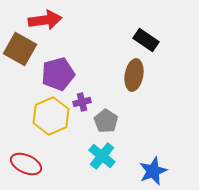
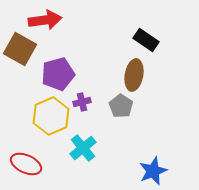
gray pentagon: moved 15 px right, 15 px up
cyan cross: moved 19 px left, 8 px up; rotated 12 degrees clockwise
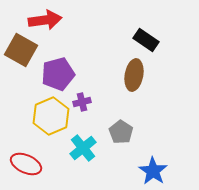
brown square: moved 1 px right, 1 px down
gray pentagon: moved 26 px down
blue star: rotated 16 degrees counterclockwise
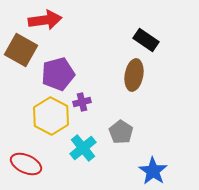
yellow hexagon: rotated 9 degrees counterclockwise
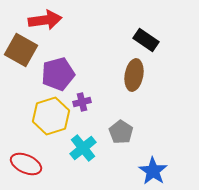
yellow hexagon: rotated 15 degrees clockwise
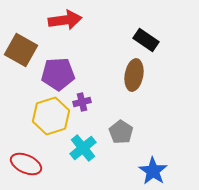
red arrow: moved 20 px right
purple pentagon: rotated 12 degrees clockwise
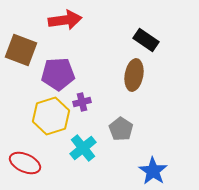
brown square: rotated 8 degrees counterclockwise
gray pentagon: moved 3 px up
red ellipse: moved 1 px left, 1 px up
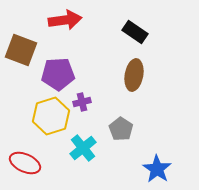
black rectangle: moved 11 px left, 8 px up
blue star: moved 4 px right, 2 px up
